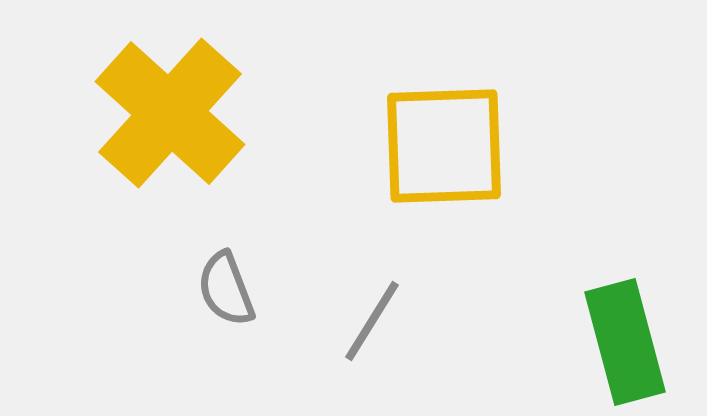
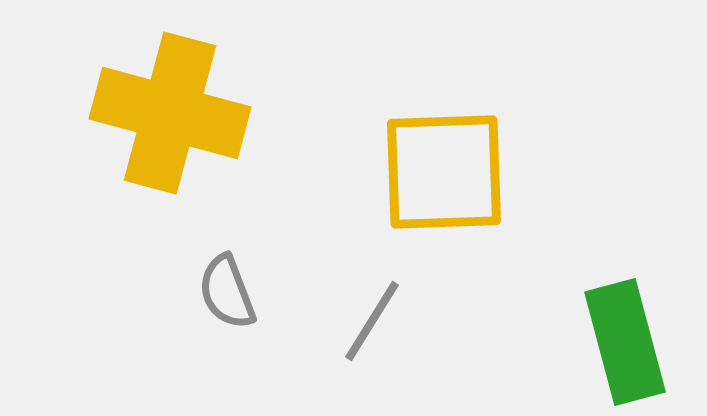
yellow cross: rotated 27 degrees counterclockwise
yellow square: moved 26 px down
gray semicircle: moved 1 px right, 3 px down
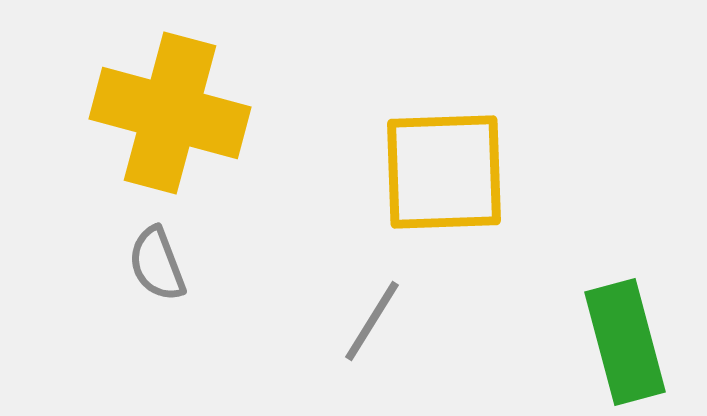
gray semicircle: moved 70 px left, 28 px up
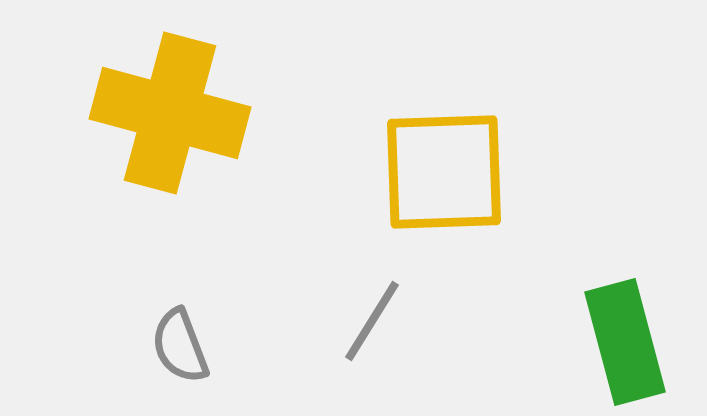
gray semicircle: moved 23 px right, 82 px down
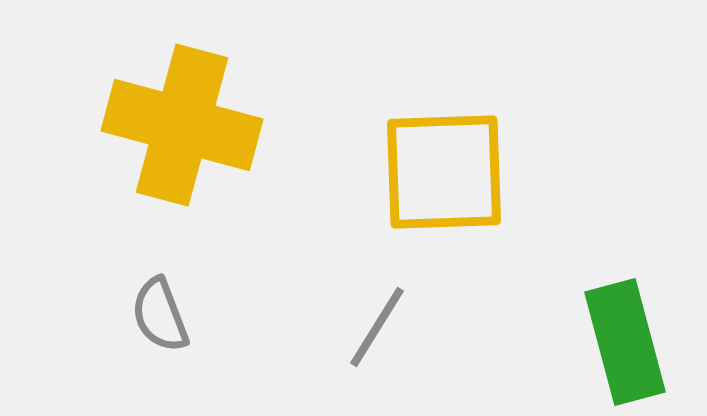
yellow cross: moved 12 px right, 12 px down
gray line: moved 5 px right, 6 px down
gray semicircle: moved 20 px left, 31 px up
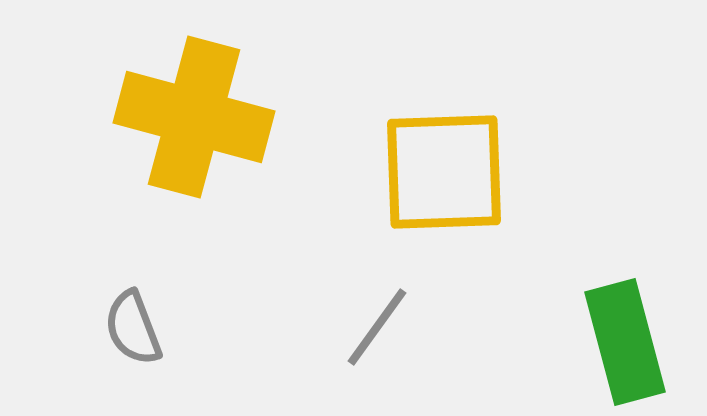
yellow cross: moved 12 px right, 8 px up
gray semicircle: moved 27 px left, 13 px down
gray line: rotated 4 degrees clockwise
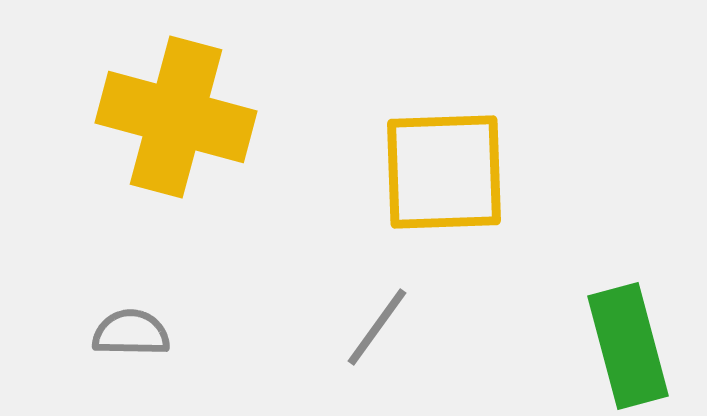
yellow cross: moved 18 px left
gray semicircle: moved 2 px left, 5 px down; rotated 112 degrees clockwise
green rectangle: moved 3 px right, 4 px down
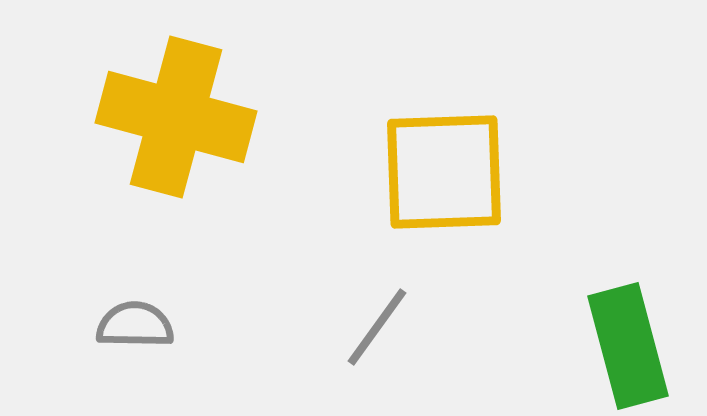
gray semicircle: moved 4 px right, 8 px up
